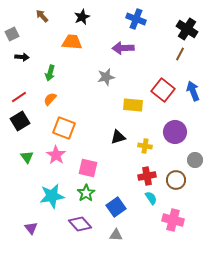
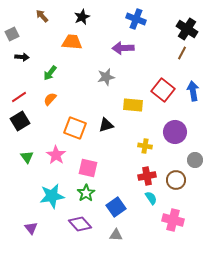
brown line: moved 2 px right, 1 px up
green arrow: rotated 21 degrees clockwise
blue arrow: rotated 12 degrees clockwise
orange square: moved 11 px right
black triangle: moved 12 px left, 12 px up
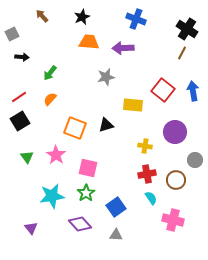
orange trapezoid: moved 17 px right
red cross: moved 2 px up
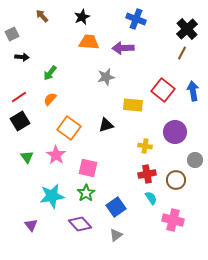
black cross: rotated 15 degrees clockwise
orange square: moved 6 px left; rotated 15 degrees clockwise
purple triangle: moved 3 px up
gray triangle: rotated 40 degrees counterclockwise
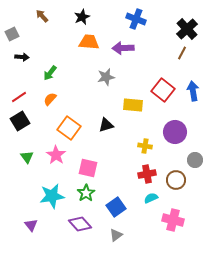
cyan semicircle: rotated 80 degrees counterclockwise
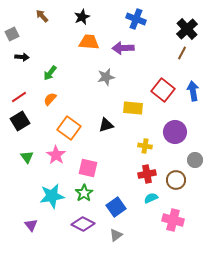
yellow rectangle: moved 3 px down
green star: moved 2 px left
purple diamond: moved 3 px right; rotated 20 degrees counterclockwise
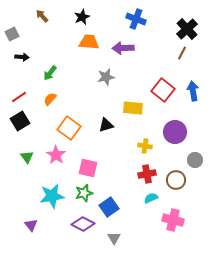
green star: rotated 18 degrees clockwise
blue square: moved 7 px left
gray triangle: moved 2 px left, 3 px down; rotated 24 degrees counterclockwise
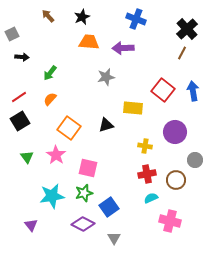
brown arrow: moved 6 px right
pink cross: moved 3 px left, 1 px down
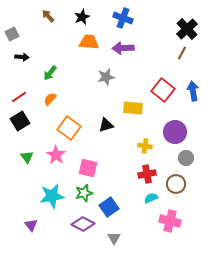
blue cross: moved 13 px left, 1 px up
gray circle: moved 9 px left, 2 px up
brown circle: moved 4 px down
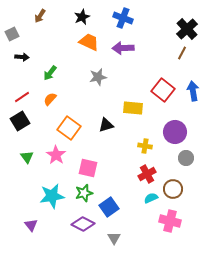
brown arrow: moved 8 px left; rotated 104 degrees counterclockwise
orange trapezoid: rotated 20 degrees clockwise
gray star: moved 8 px left
red line: moved 3 px right
red cross: rotated 18 degrees counterclockwise
brown circle: moved 3 px left, 5 px down
